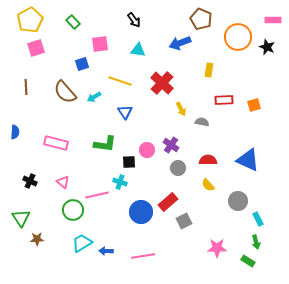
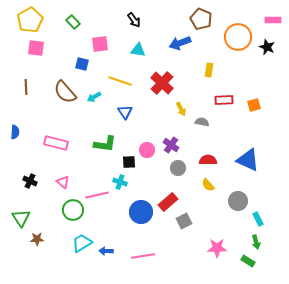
pink square at (36, 48): rotated 24 degrees clockwise
blue square at (82, 64): rotated 32 degrees clockwise
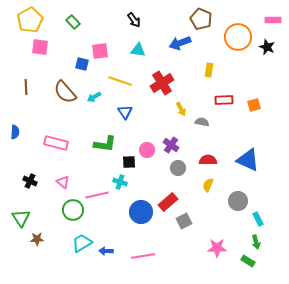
pink square at (100, 44): moved 7 px down
pink square at (36, 48): moved 4 px right, 1 px up
red cross at (162, 83): rotated 15 degrees clockwise
yellow semicircle at (208, 185): rotated 64 degrees clockwise
